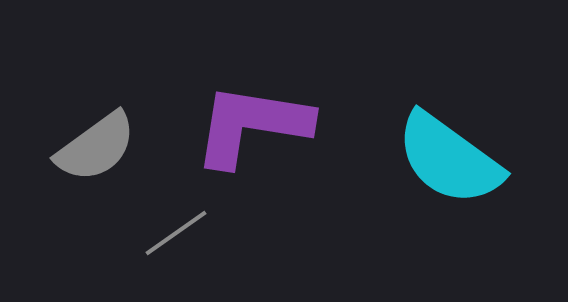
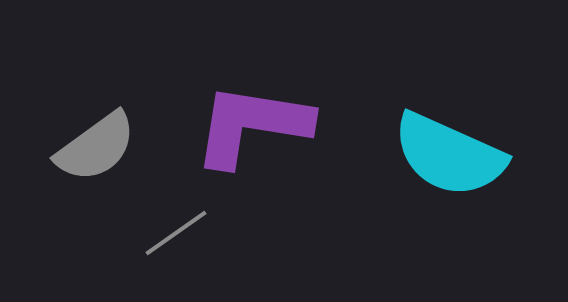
cyan semicircle: moved 4 px up; rotated 12 degrees counterclockwise
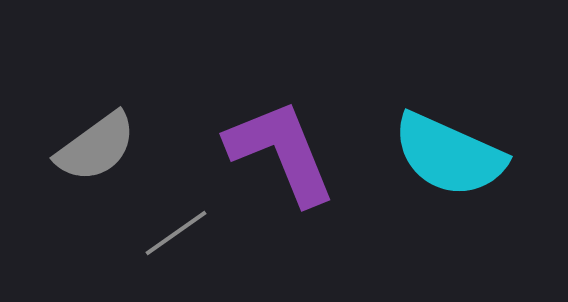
purple L-shape: moved 29 px right, 27 px down; rotated 59 degrees clockwise
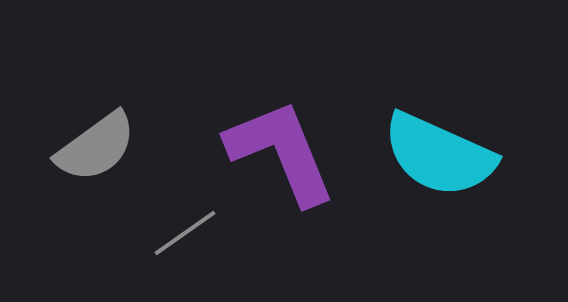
cyan semicircle: moved 10 px left
gray line: moved 9 px right
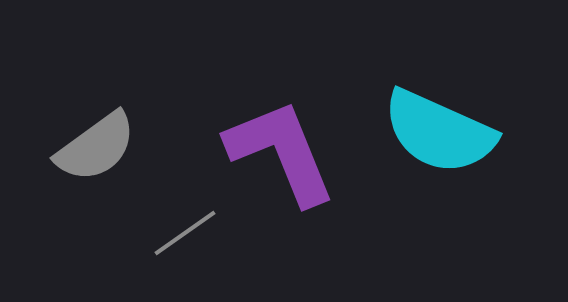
cyan semicircle: moved 23 px up
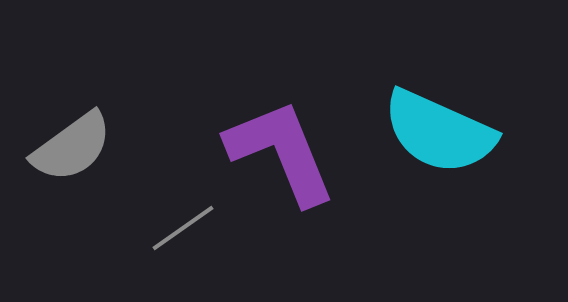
gray semicircle: moved 24 px left
gray line: moved 2 px left, 5 px up
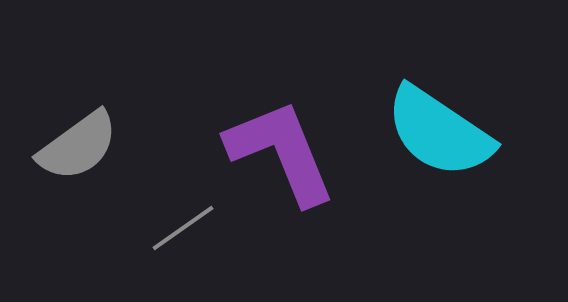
cyan semicircle: rotated 10 degrees clockwise
gray semicircle: moved 6 px right, 1 px up
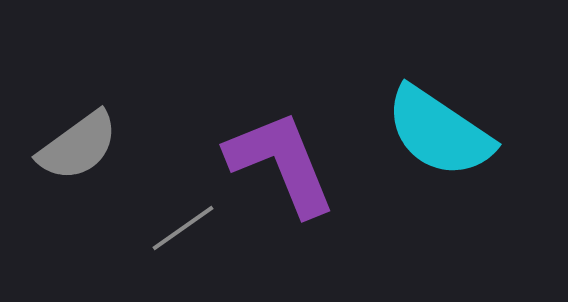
purple L-shape: moved 11 px down
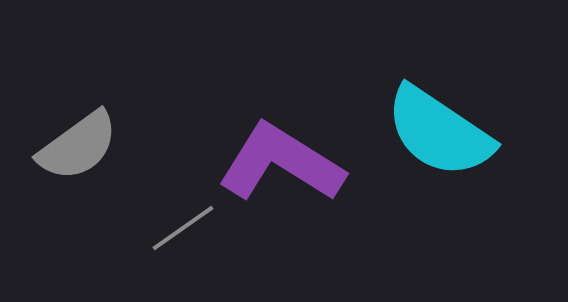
purple L-shape: rotated 36 degrees counterclockwise
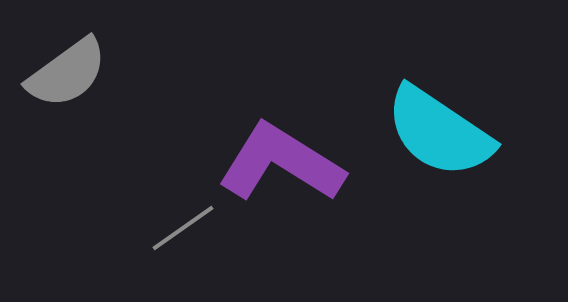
gray semicircle: moved 11 px left, 73 px up
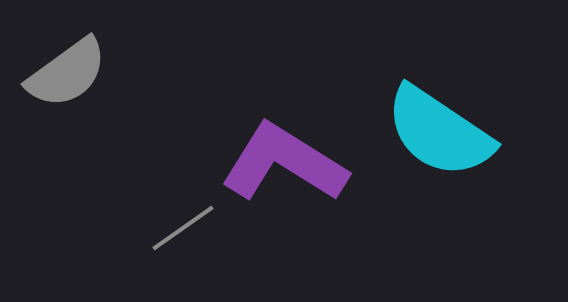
purple L-shape: moved 3 px right
